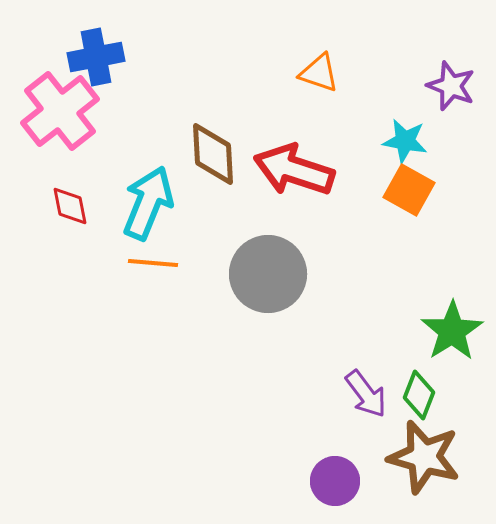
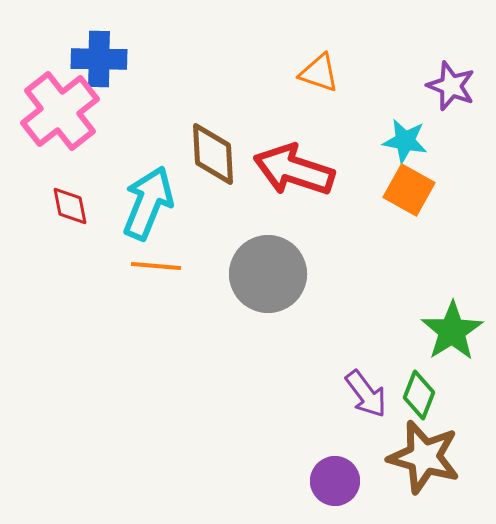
blue cross: moved 3 px right, 2 px down; rotated 12 degrees clockwise
orange line: moved 3 px right, 3 px down
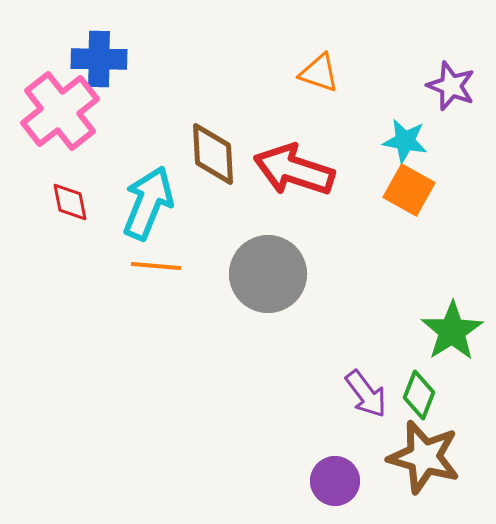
red diamond: moved 4 px up
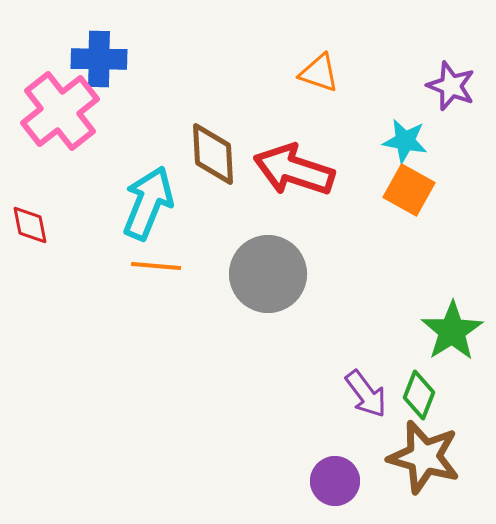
red diamond: moved 40 px left, 23 px down
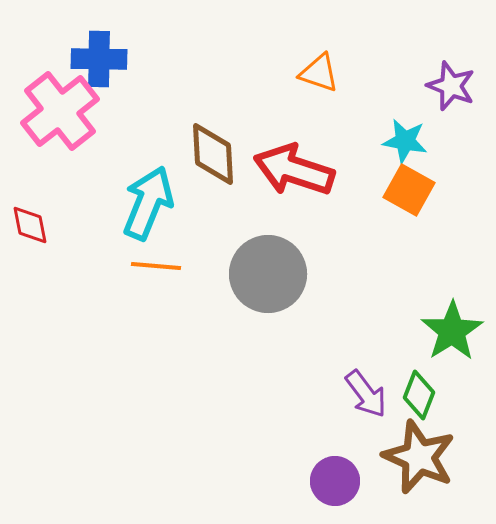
brown star: moved 5 px left; rotated 8 degrees clockwise
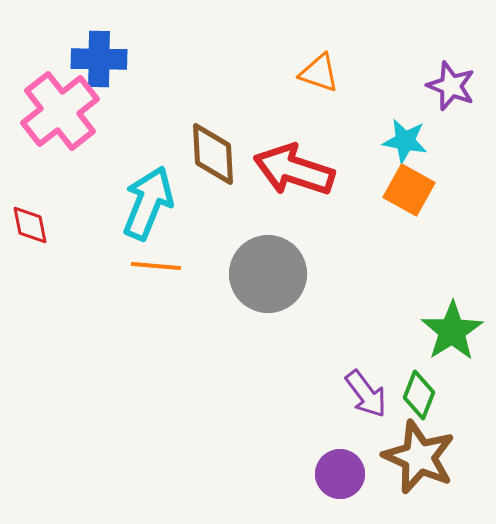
purple circle: moved 5 px right, 7 px up
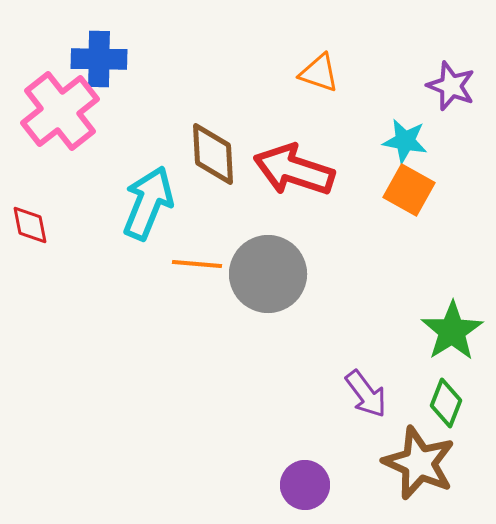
orange line: moved 41 px right, 2 px up
green diamond: moved 27 px right, 8 px down
brown star: moved 6 px down
purple circle: moved 35 px left, 11 px down
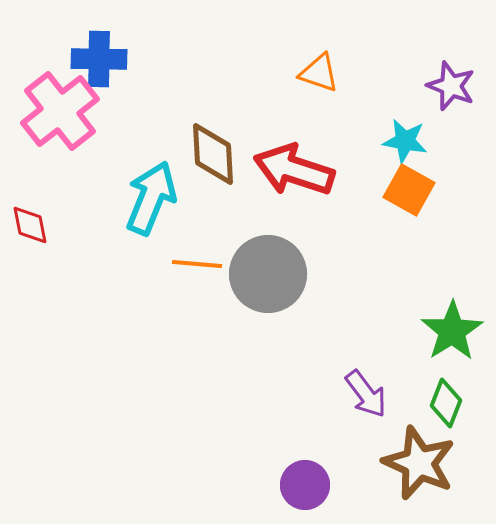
cyan arrow: moved 3 px right, 5 px up
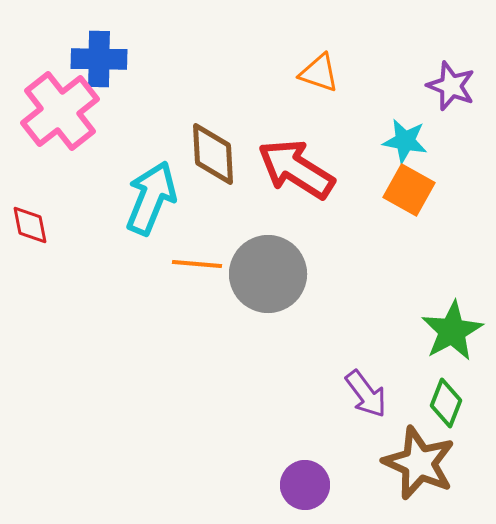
red arrow: moved 2 px right, 1 px up; rotated 14 degrees clockwise
green star: rotated 4 degrees clockwise
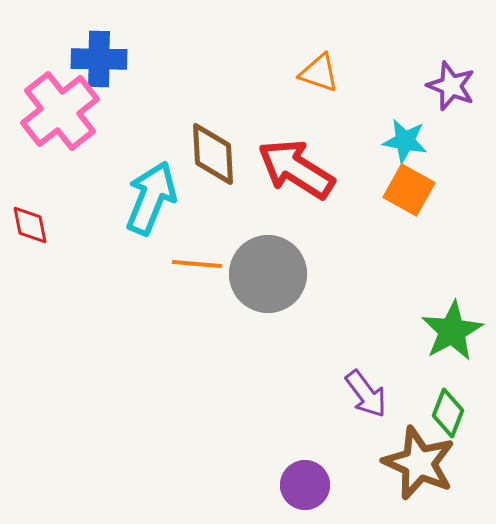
green diamond: moved 2 px right, 10 px down
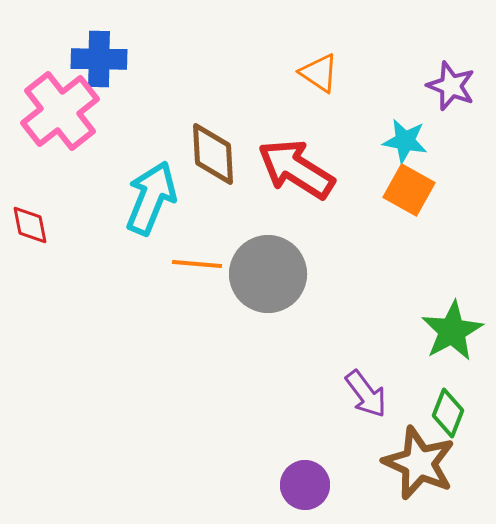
orange triangle: rotated 15 degrees clockwise
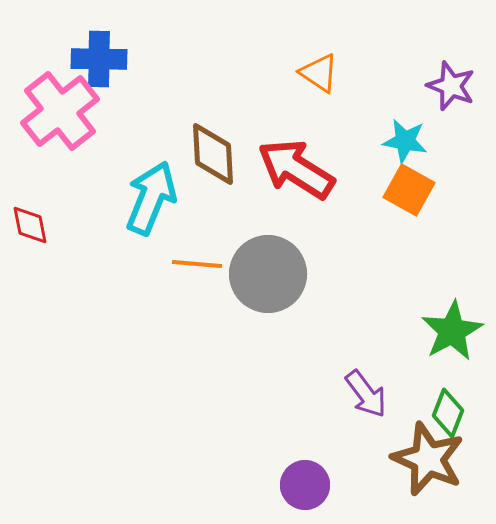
brown star: moved 9 px right, 4 px up
